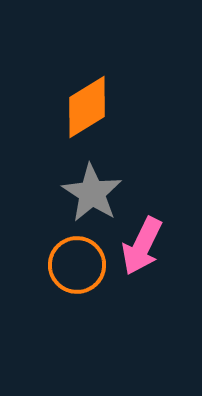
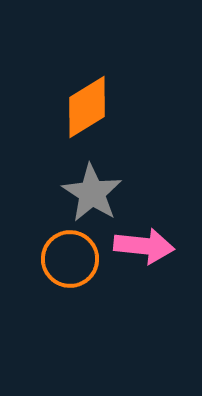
pink arrow: moved 2 px right; rotated 110 degrees counterclockwise
orange circle: moved 7 px left, 6 px up
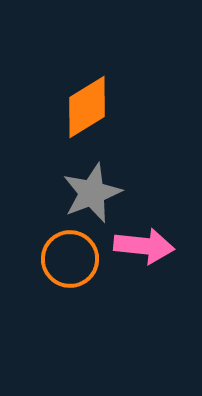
gray star: rotated 18 degrees clockwise
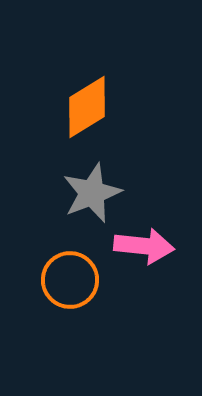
orange circle: moved 21 px down
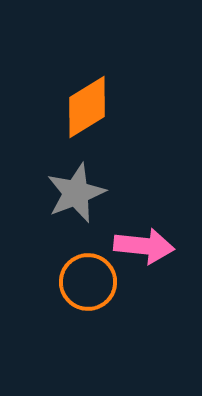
gray star: moved 16 px left
orange circle: moved 18 px right, 2 px down
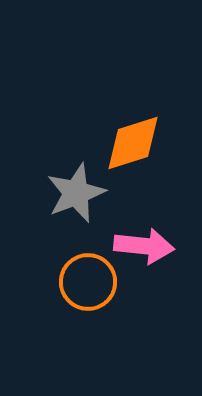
orange diamond: moved 46 px right, 36 px down; rotated 14 degrees clockwise
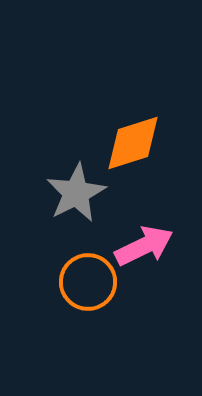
gray star: rotated 6 degrees counterclockwise
pink arrow: rotated 32 degrees counterclockwise
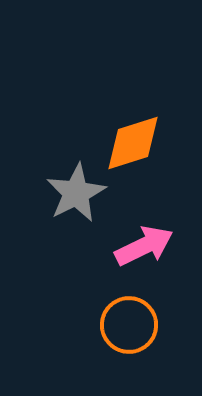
orange circle: moved 41 px right, 43 px down
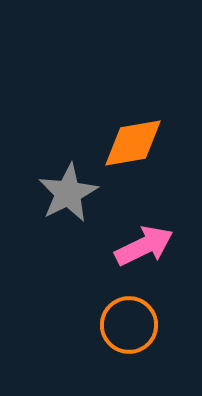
orange diamond: rotated 8 degrees clockwise
gray star: moved 8 px left
